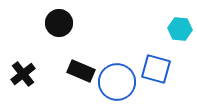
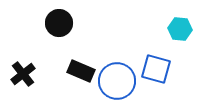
blue circle: moved 1 px up
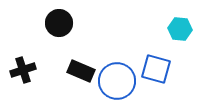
black cross: moved 4 px up; rotated 20 degrees clockwise
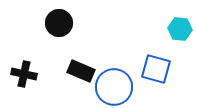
black cross: moved 1 px right, 4 px down; rotated 30 degrees clockwise
blue circle: moved 3 px left, 6 px down
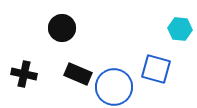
black circle: moved 3 px right, 5 px down
black rectangle: moved 3 px left, 3 px down
